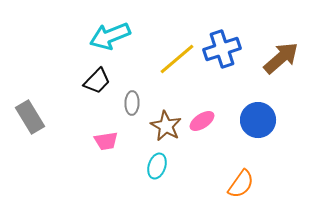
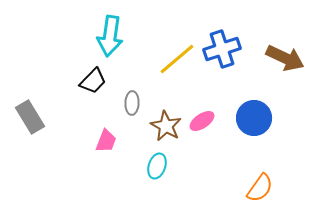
cyan arrow: rotated 60 degrees counterclockwise
brown arrow: moved 4 px right; rotated 66 degrees clockwise
black trapezoid: moved 4 px left
blue circle: moved 4 px left, 2 px up
pink trapezoid: rotated 60 degrees counterclockwise
orange semicircle: moved 19 px right, 4 px down
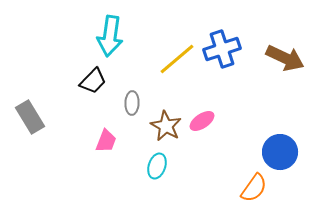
blue circle: moved 26 px right, 34 px down
orange semicircle: moved 6 px left
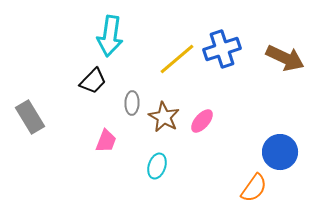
pink ellipse: rotated 15 degrees counterclockwise
brown star: moved 2 px left, 9 px up
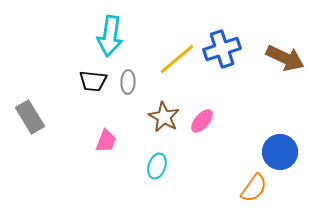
black trapezoid: rotated 52 degrees clockwise
gray ellipse: moved 4 px left, 21 px up
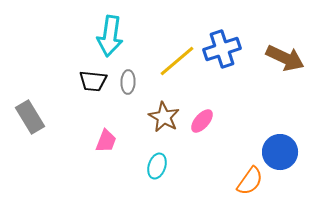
yellow line: moved 2 px down
orange semicircle: moved 4 px left, 7 px up
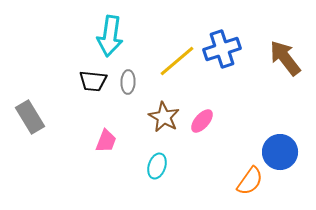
brown arrow: rotated 153 degrees counterclockwise
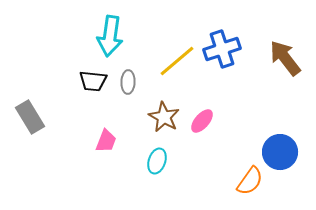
cyan ellipse: moved 5 px up
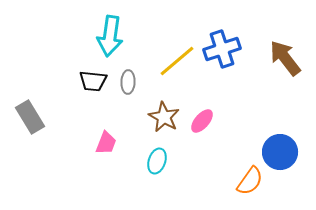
pink trapezoid: moved 2 px down
